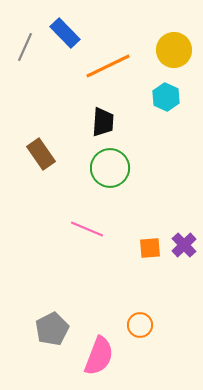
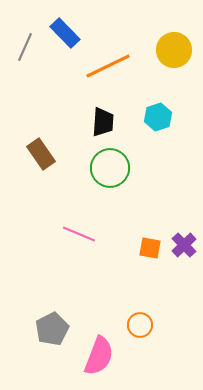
cyan hexagon: moved 8 px left, 20 px down; rotated 16 degrees clockwise
pink line: moved 8 px left, 5 px down
orange square: rotated 15 degrees clockwise
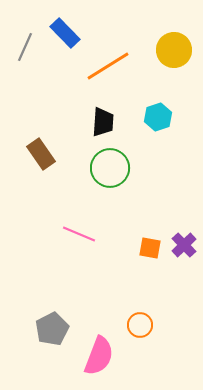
orange line: rotated 6 degrees counterclockwise
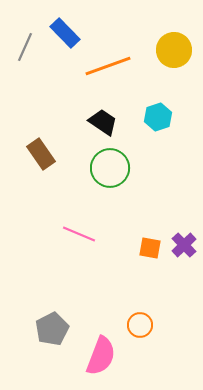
orange line: rotated 12 degrees clockwise
black trapezoid: rotated 60 degrees counterclockwise
pink semicircle: moved 2 px right
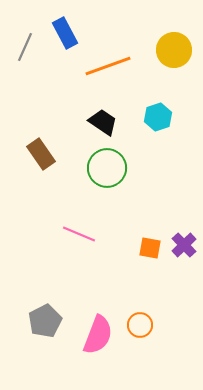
blue rectangle: rotated 16 degrees clockwise
green circle: moved 3 px left
gray pentagon: moved 7 px left, 8 px up
pink semicircle: moved 3 px left, 21 px up
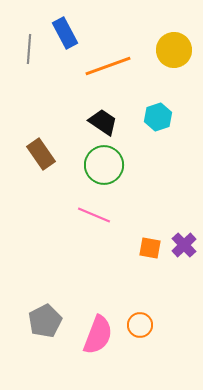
gray line: moved 4 px right, 2 px down; rotated 20 degrees counterclockwise
green circle: moved 3 px left, 3 px up
pink line: moved 15 px right, 19 px up
